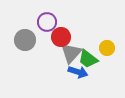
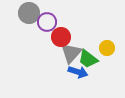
gray circle: moved 4 px right, 27 px up
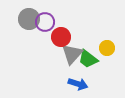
gray circle: moved 6 px down
purple circle: moved 2 px left
gray triangle: moved 1 px right, 1 px down
blue arrow: moved 12 px down
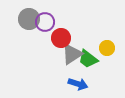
red circle: moved 1 px down
gray triangle: rotated 15 degrees clockwise
